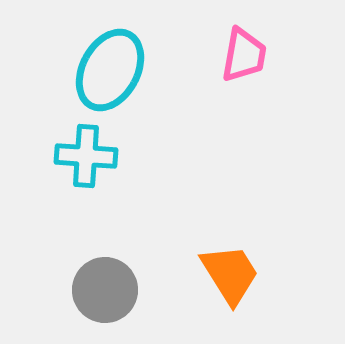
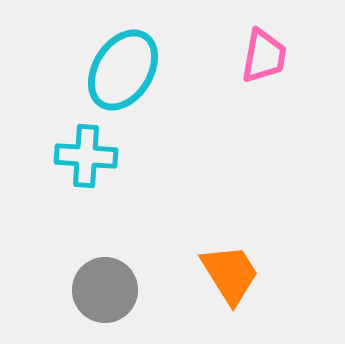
pink trapezoid: moved 20 px right, 1 px down
cyan ellipse: moved 13 px right; rotated 4 degrees clockwise
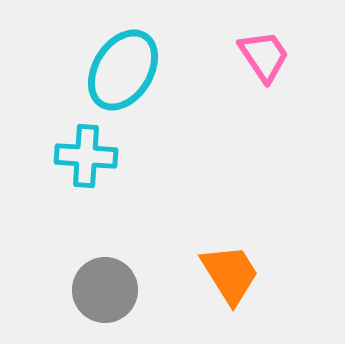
pink trapezoid: rotated 44 degrees counterclockwise
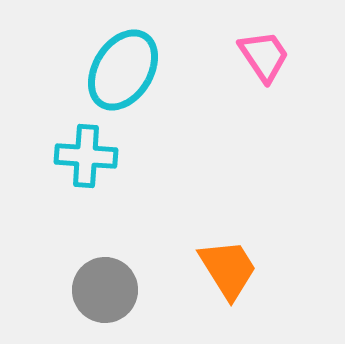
orange trapezoid: moved 2 px left, 5 px up
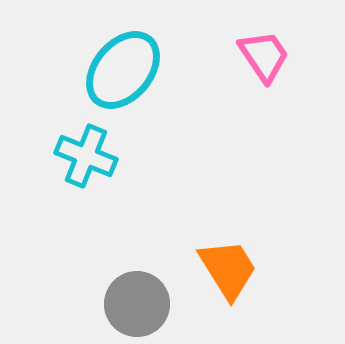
cyan ellipse: rotated 8 degrees clockwise
cyan cross: rotated 18 degrees clockwise
gray circle: moved 32 px right, 14 px down
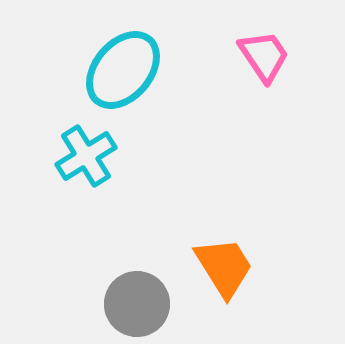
cyan cross: rotated 36 degrees clockwise
orange trapezoid: moved 4 px left, 2 px up
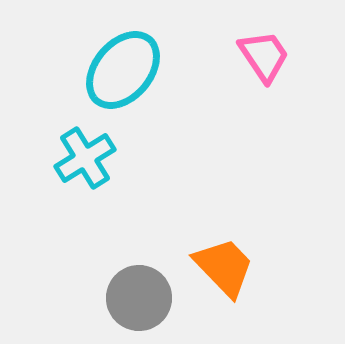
cyan cross: moved 1 px left, 2 px down
orange trapezoid: rotated 12 degrees counterclockwise
gray circle: moved 2 px right, 6 px up
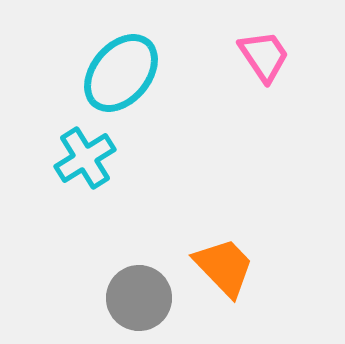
cyan ellipse: moved 2 px left, 3 px down
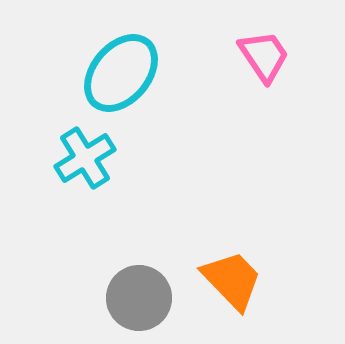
orange trapezoid: moved 8 px right, 13 px down
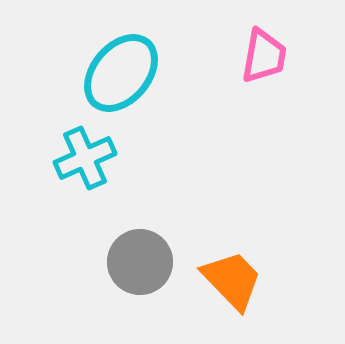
pink trapezoid: rotated 44 degrees clockwise
cyan cross: rotated 8 degrees clockwise
gray circle: moved 1 px right, 36 px up
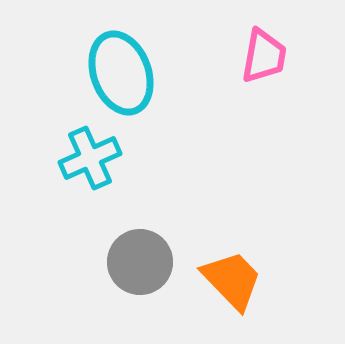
cyan ellipse: rotated 60 degrees counterclockwise
cyan cross: moved 5 px right
